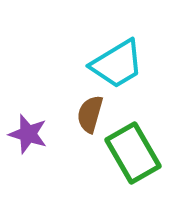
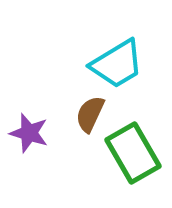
brown semicircle: rotated 9 degrees clockwise
purple star: moved 1 px right, 1 px up
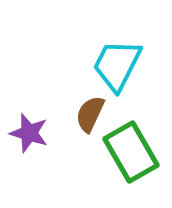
cyan trapezoid: moved 1 px down; rotated 148 degrees clockwise
green rectangle: moved 2 px left, 1 px up
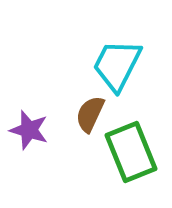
purple star: moved 3 px up
green rectangle: rotated 8 degrees clockwise
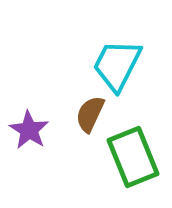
purple star: rotated 15 degrees clockwise
green rectangle: moved 2 px right, 5 px down
